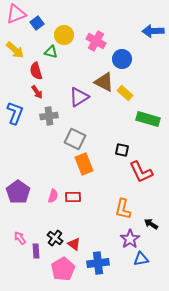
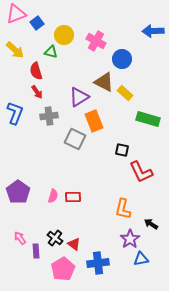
orange rectangle: moved 10 px right, 43 px up
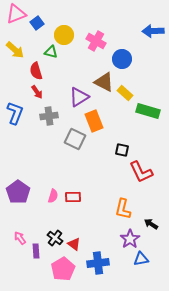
green rectangle: moved 8 px up
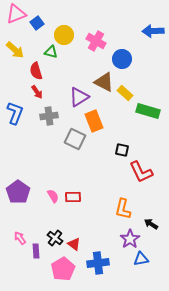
pink semicircle: rotated 48 degrees counterclockwise
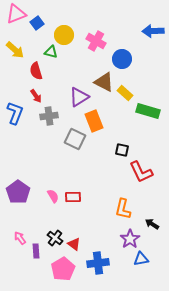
red arrow: moved 1 px left, 4 px down
black arrow: moved 1 px right
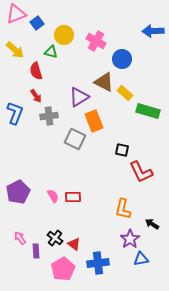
purple pentagon: rotated 10 degrees clockwise
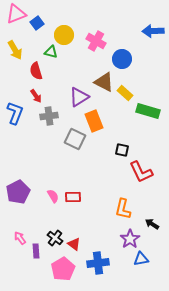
yellow arrow: rotated 18 degrees clockwise
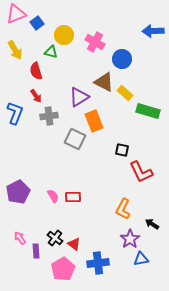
pink cross: moved 1 px left, 1 px down
orange L-shape: rotated 15 degrees clockwise
